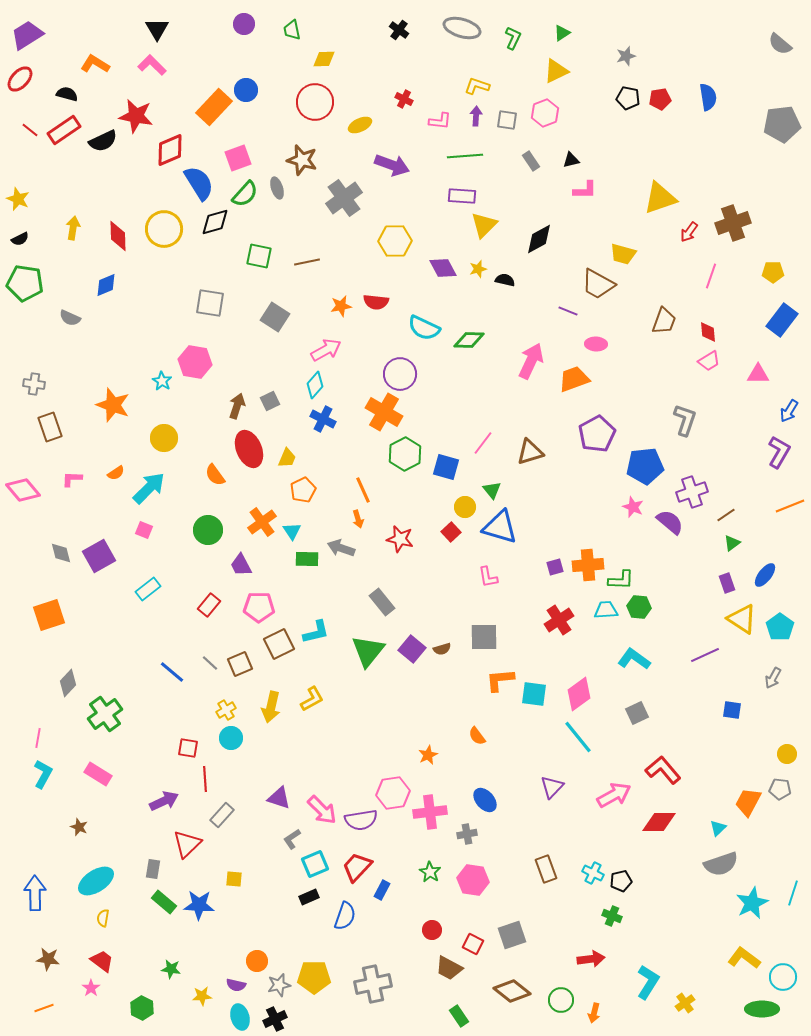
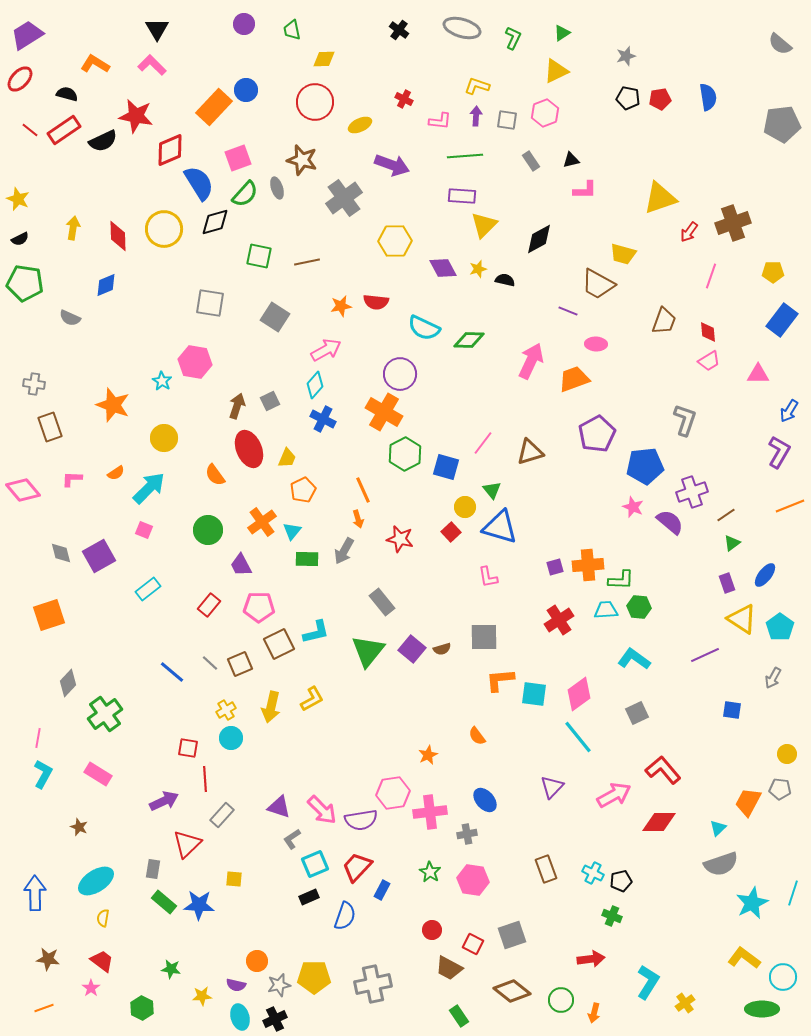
cyan triangle at (292, 531): rotated 12 degrees clockwise
gray arrow at (341, 548): moved 3 px right, 3 px down; rotated 80 degrees counterclockwise
purple triangle at (279, 798): moved 9 px down
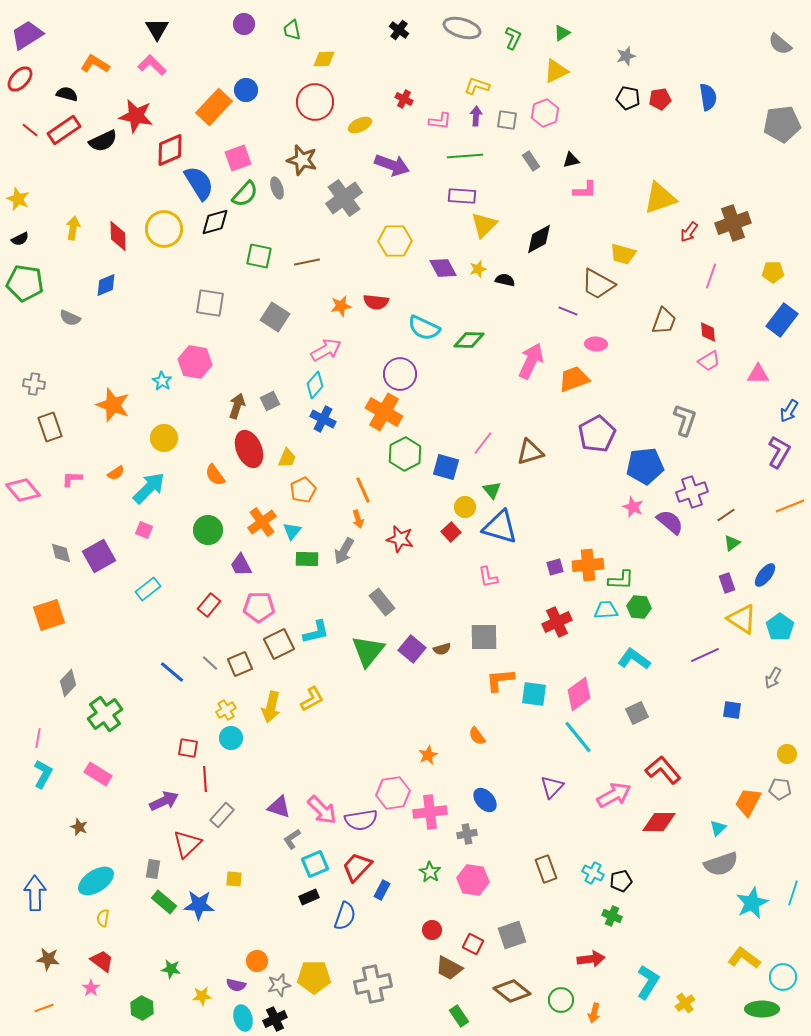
red cross at (559, 620): moved 2 px left, 2 px down; rotated 8 degrees clockwise
cyan ellipse at (240, 1017): moved 3 px right, 1 px down
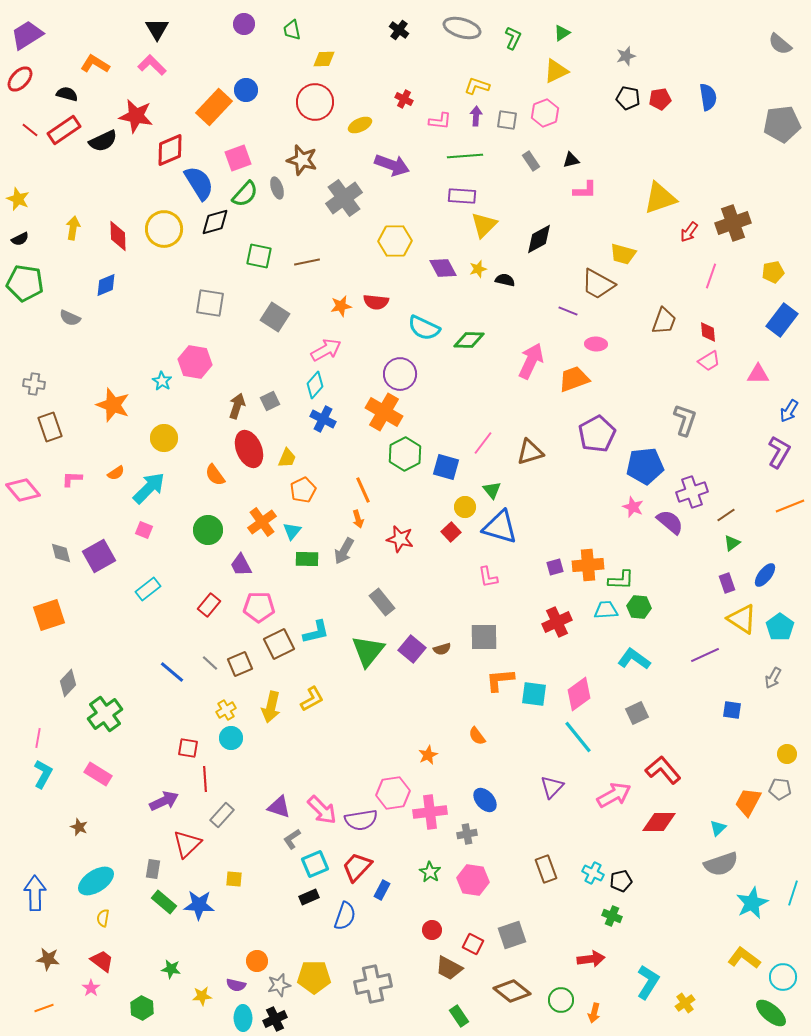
yellow pentagon at (773, 272): rotated 10 degrees counterclockwise
green ellipse at (762, 1009): moved 9 px right, 4 px down; rotated 40 degrees clockwise
cyan ellipse at (243, 1018): rotated 15 degrees clockwise
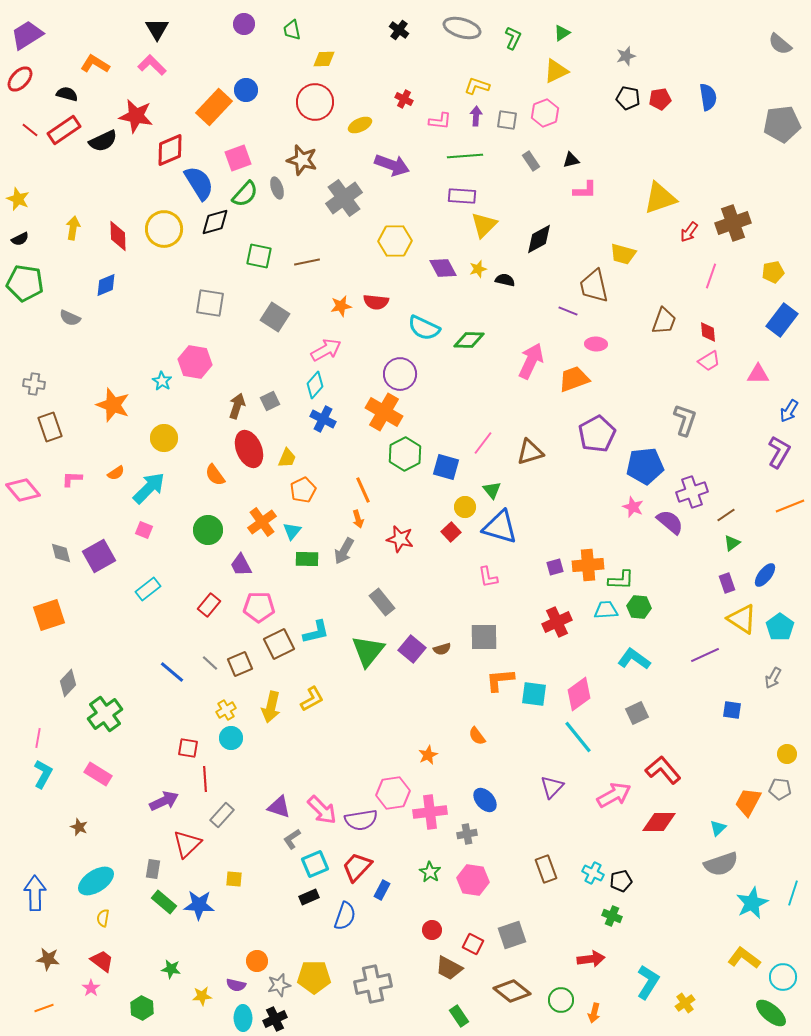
brown trapezoid at (598, 284): moved 4 px left, 2 px down; rotated 48 degrees clockwise
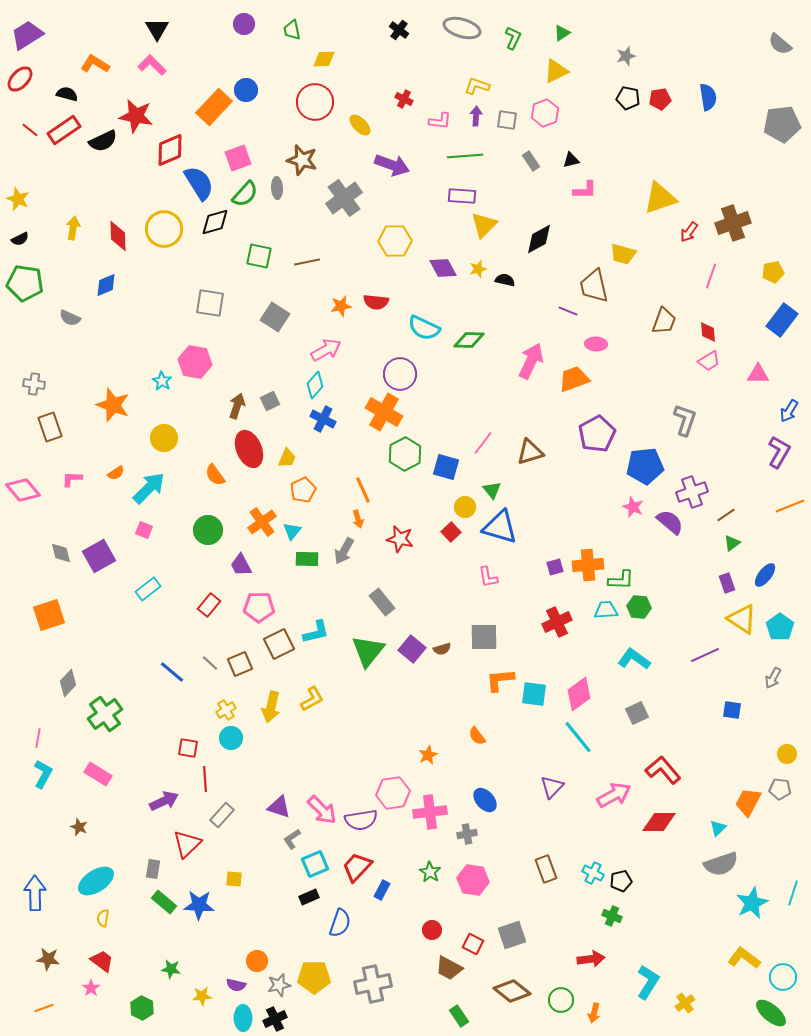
yellow ellipse at (360, 125): rotated 70 degrees clockwise
gray ellipse at (277, 188): rotated 15 degrees clockwise
blue semicircle at (345, 916): moved 5 px left, 7 px down
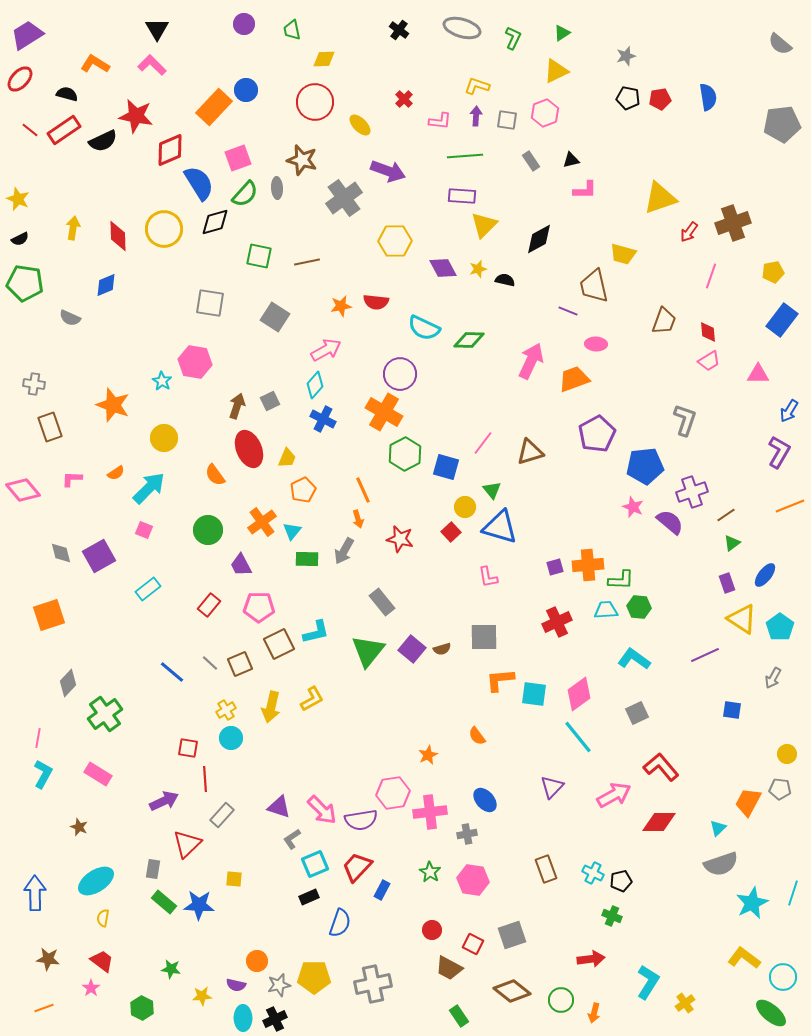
red cross at (404, 99): rotated 18 degrees clockwise
purple arrow at (392, 165): moved 4 px left, 6 px down
red L-shape at (663, 770): moved 2 px left, 3 px up
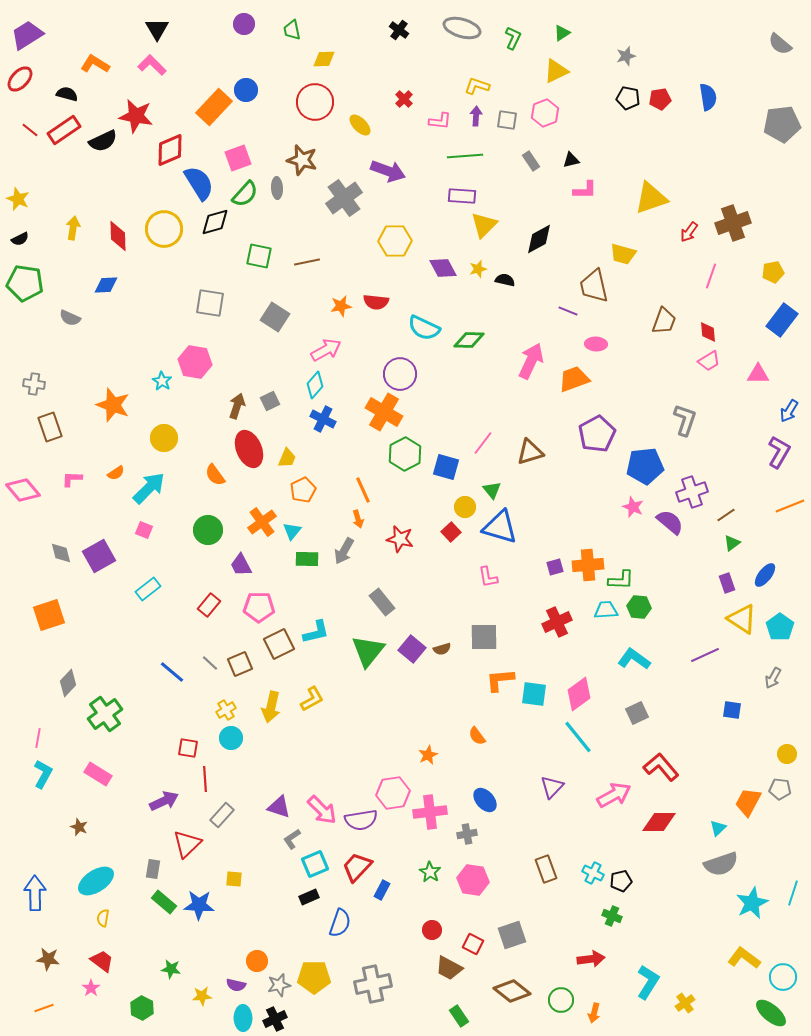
yellow triangle at (660, 198): moved 9 px left
blue diamond at (106, 285): rotated 20 degrees clockwise
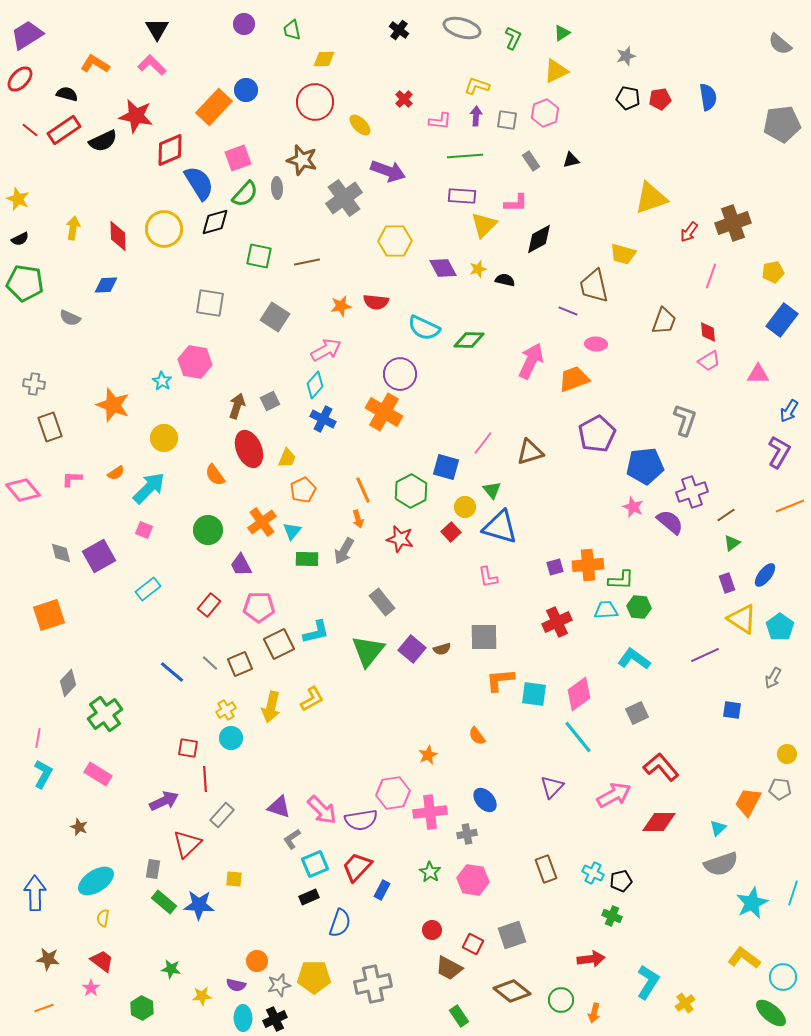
pink L-shape at (585, 190): moved 69 px left, 13 px down
green hexagon at (405, 454): moved 6 px right, 37 px down
